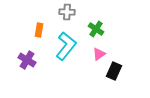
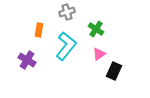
gray cross: rotated 21 degrees counterclockwise
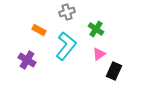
orange rectangle: rotated 72 degrees counterclockwise
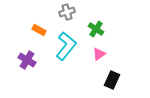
black rectangle: moved 2 px left, 9 px down
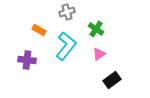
purple cross: rotated 24 degrees counterclockwise
black rectangle: rotated 30 degrees clockwise
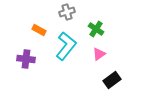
purple cross: moved 1 px left, 1 px up
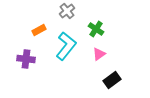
gray cross: moved 1 px up; rotated 21 degrees counterclockwise
orange rectangle: rotated 56 degrees counterclockwise
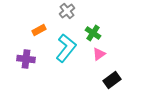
green cross: moved 3 px left, 4 px down
cyan L-shape: moved 2 px down
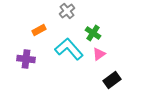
cyan L-shape: moved 3 px right, 1 px down; rotated 80 degrees counterclockwise
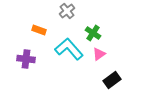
orange rectangle: rotated 48 degrees clockwise
